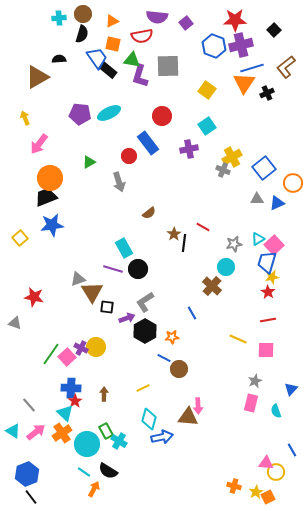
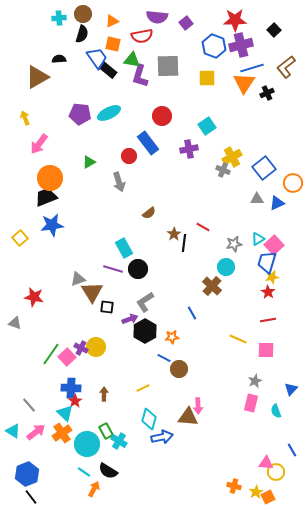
yellow square at (207, 90): moved 12 px up; rotated 36 degrees counterclockwise
purple arrow at (127, 318): moved 3 px right, 1 px down
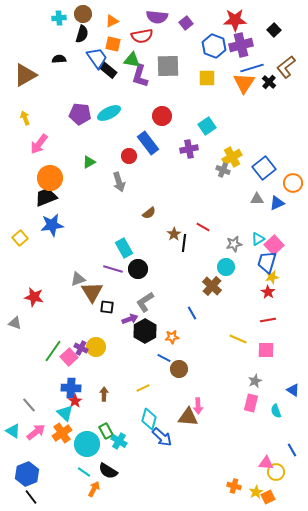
brown triangle at (37, 77): moved 12 px left, 2 px up
black cross at (267, 93): moved 2 px right, 11 px up; rotated 24 degrees counterclockwise
green line at (51, 354): moved 2 px right, 3 px up
pink square at (67, 357): moved 2 px right
blue triangle at (291, 389): moved 2 px right, 1 px down; rotated 40 degrees counterclockwise
blue arrow at (162, 437): rotated 55 degrees clockwise
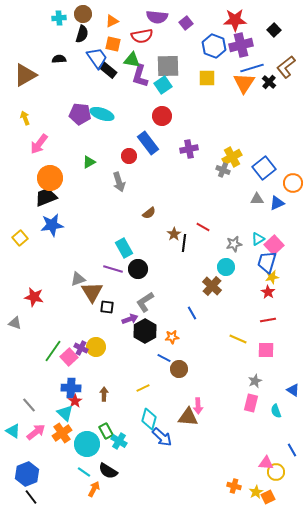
cyan ellipse at (109, 113): moved 7 px left, 1 px down; rotated 45 degrees clockwise
cyan square at (207, 126): moved 44 px left, 41 px up
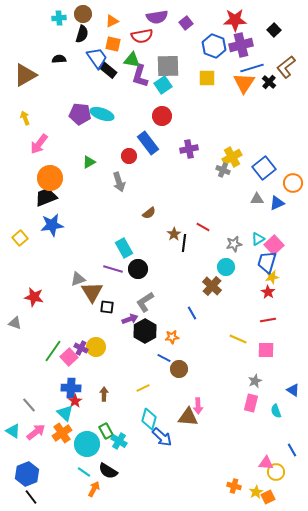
purple semicircle at (157, 17): rotated 15 degrees counterclockwise
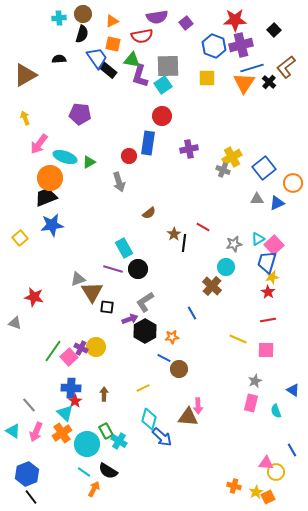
cyan ellipse at (102, 114): moved 37 px left, 43 px down
blue rectangle at (148, 143): rotated 45 degrees clockwise
pink arrow at (36, 432): rotated 150 degrees clockwise
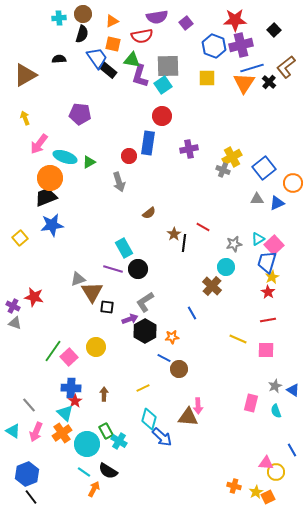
yellow star at (272, 277): rotated 16 degrees counterclockwise
purple cross at (81, 348): moved 68 px left, 42 px up
gray star at (255, 381): moved 20 px right, 5 px down
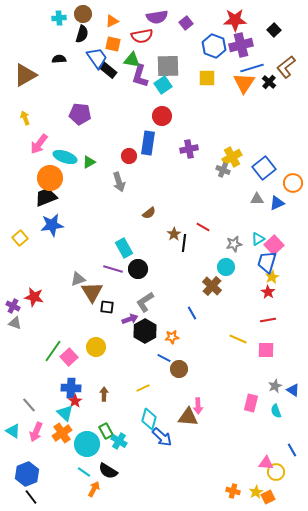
orange cross at (234, 486): moved 1 px left, 5 px down
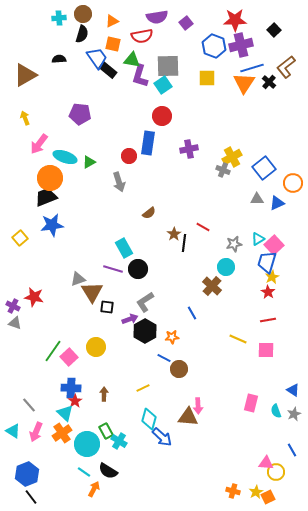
gray star at (275, 386): moved 19 px right, 28 px down
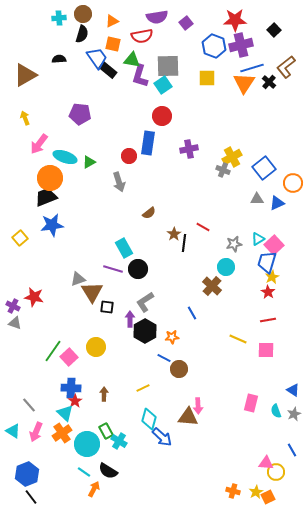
purple arrow at (130, 319): rotated 70 degrees counterclockwise
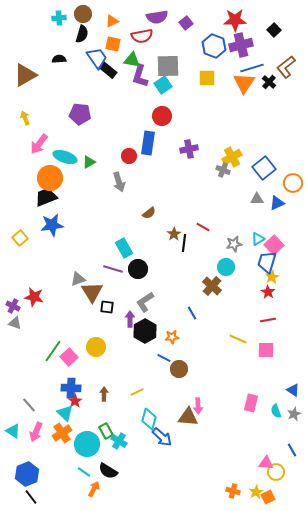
yellow line at (143, 388): moved 6 px left, 4 px down
